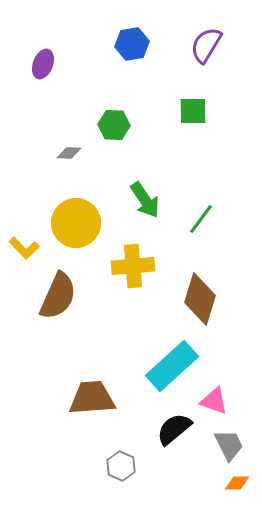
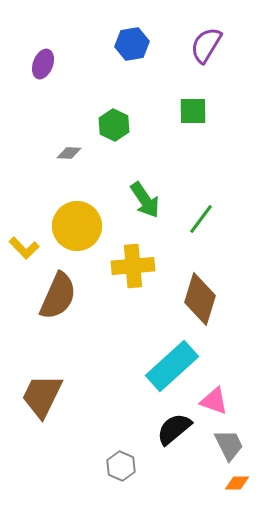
green hexagon: rotated 24 degrees clockwise
yellow circle: moved 1 px right, 3 px down
brown trapezoid: moved 50 px left, 2 px up; rotated 60 degrees counterclockwise
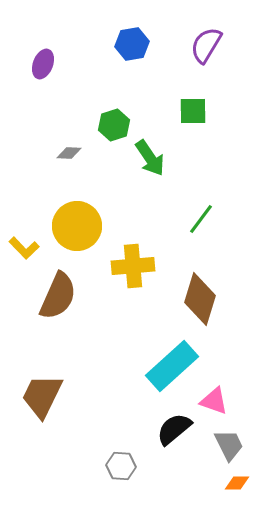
green hexagon: rotated 16 degrees clockwise
green arrow: moved 5 px right, 42 px up
gray hexagon: rotated 20 degrees counterclockwise
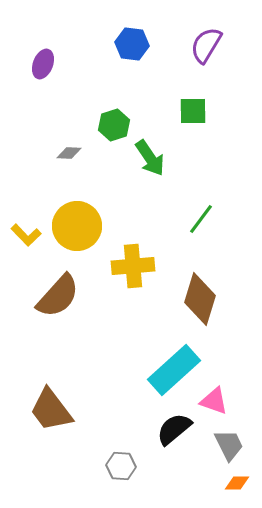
blue hexagon: rotated 16 degrees clockwise
yellow L-shape: moved 2 px right, 13 px up
brown semicircle: rotated 18 degrees clockwise
cyan rectangle: moved 2 px right, 4 px down
brown trapezoid: moved 9 px right, 14 px down; rotated 63 degrees counterclockwise
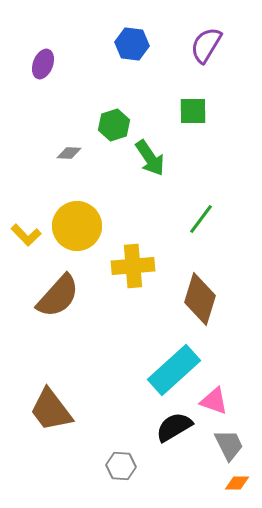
black semicircle: moved 2 px up; rotated 9 degrees clockwise
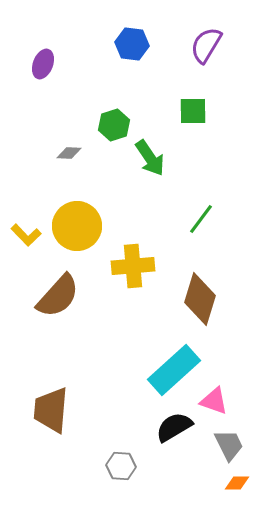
brown trapezoid: rotated 42 degrees clockwise
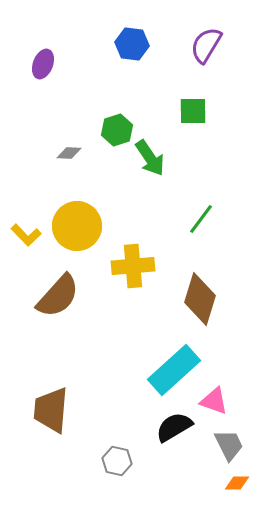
green hexagon: moved 3 px right, 5 px down
gray hexagon: moved 4 px left, 5 px up; rotated 8 degrees clockwise
